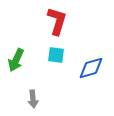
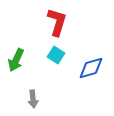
red L-shape: moved 1 px down
cyan square: rotated 24 degrees clockwise
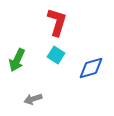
green arrow: moved 1 px right
gray arrow: rotated 78 degrees clockwise
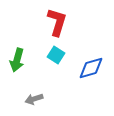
green arrow: rotated 10 degrees counterclockwise
gray arrow: moved 1 px right
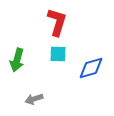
cyan square: moved 2 px right, 1 px up; rotated 30 degrees counterclockwise
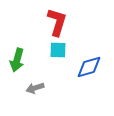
cyan square: moved 4 px up
blue diamond: moved 2 px left, 1 px up
gray arrow: moved 1 px right, 11 px up
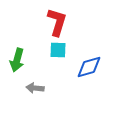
gray arrow: rotated 24 degrees clockwise
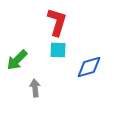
green arrow: rotated 30 degrees clockwise
gray arrow: rotated 78 degrees clockwise
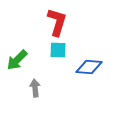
blue diamond: rotated 20 degrees clockwise
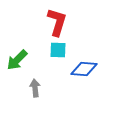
blue diamond: moved 5 px left, 2 px down
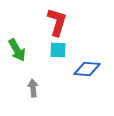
green arrow: moved 10 px up; rotated 75 degrees counterclockwise
blue diamond: moved 3 px right
gray arrow: moved 2 px left
